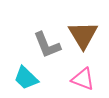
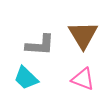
gray L-shape: moved 7 px left; rotated 64 degrees counterclockwise
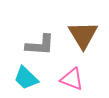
pink triangle: moved 11 px left
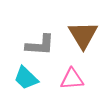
pink triangle: rotated 25 degrees counterclockwise
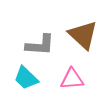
brown triangle: rotated 16 degrees counterclockwise
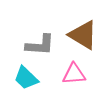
brown triangle: rotated 12 degrees counterclockwise
pink triangle: moved 2 px right, 5 px up
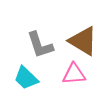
brown triangle: moved 6 px down
gray L-shape: rotated 68 degrees clockwise
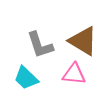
pink triangle: rotated 10 degrees clockwise
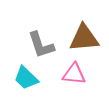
brown triangle: moved 1 px right, 3 px up; rotated 36 degrees counterclockwise
gray L-shape: moved 1 px right
